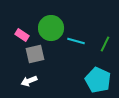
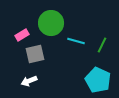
green circle: moved 5 px up
pink rectangle: rotated 64 degrees counterclockwise
green line: moved 3 px left, 1 px down
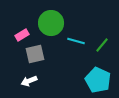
green line: rotated 14 degrees clockwise
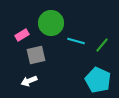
gray square: moved 1 px right, 1 px down
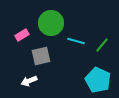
gray square: moved 5 px right, 1 px down
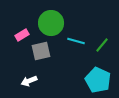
gray square: moved 5 px up
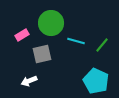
gray square: moved 1 px right, 3 px down
cyan pentagon: moved 2 px left, 1 px down
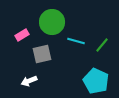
green circle: moved 1 px right, 1 px up
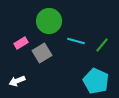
green circle: moved 3 px left, 1 px up
pink rectangle: moved 1 px left, 8 px down
gray square: moved 1 px up; rotated 18 degrees counterclockwise
white arrow: moved 12 px left
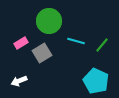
white arrow: moved 2 px right
